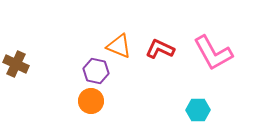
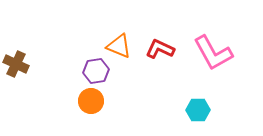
purple hexagon: rotated 20 degrees counterclockwise
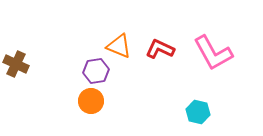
cyan hexagon: moved 2 px down; rotated 15 degrees clockwise
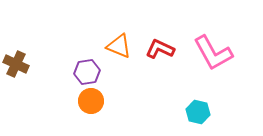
purple hexagon: moved 9 px left, 1 px down
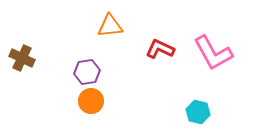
orange triangle: moved 9 px left, 20 px up; rotated 28 degrees counterclockwise
brown cross: moved 6 px right, 6 px up
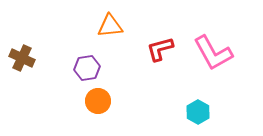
red L-shape: rotated 40 degrees counterclockwise
purple hexagon: moved 4 px up
orange circle: moved 7 px right
cyan hexagon: rotated 15 degrees clockwise
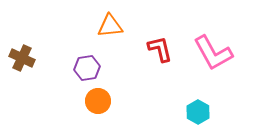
red L-shape: rotated 92 degrees clockwise
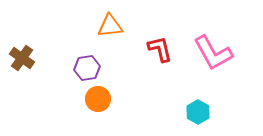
brown cross: rotated 10 degrees clockwise
orange circle: moved 2 px up
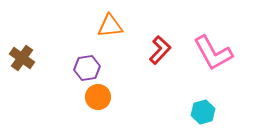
red L-shape: moved 1 px down; rotated 56 degrees clockwise
orange circle: moved 2 px up
cyan hexagon: moved 5 px right; rotated 15 degrees clockwise
